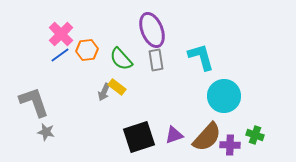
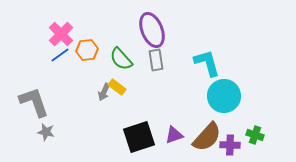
cyan L-shape: moved 6 px right, 6 px down
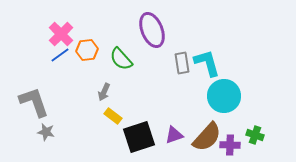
gray rectangle: moved 26 px right, 3 px down
yellow rectangle: moved 4 px left, 29 px down
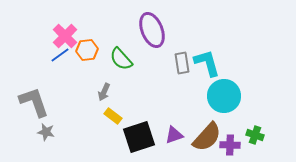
pink cross: moved 4 px right, 2 px down
